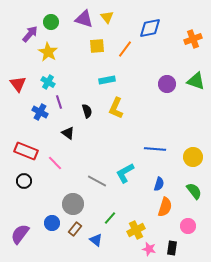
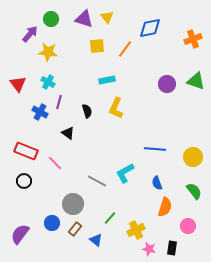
green circle: moved 3 px up
yellow star: rotated 24 degrees counterclockwise
purple line: rotated 32 degrees clockwise
blue semicircle: moved 2 px left, 1 px up; rotated 144 degrees clockwise
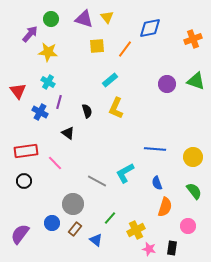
cyan rectangle: moved 3 px right; rotated 28 degrees counterclockwise
red triangle: moved 7 px down
red rectangle: rotated 30 degrees counterclockwise
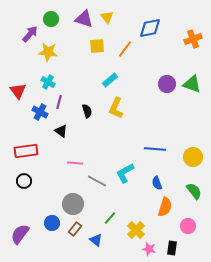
green triangle: moved 4 px left, 3 px down
black triangle: moved 7 px left, 2 px up
pink line: moved 20 px right; rotated 42 degrees counterclockwise
yellow cross: rotated 18 degrees counterclockwise
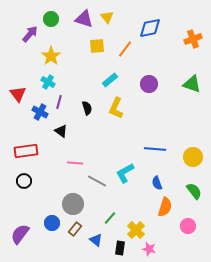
yellow star: moved 3 px right, 4 px down; rotated 30 degrees clockwise
purple circle: moved 18 px left
red triangle: moved 3 px down
black semicircle: moved 3 px up
black rectangle: moved 52 px left
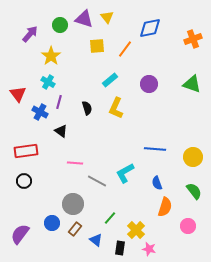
green circle: moved 9 px right, 6 px down
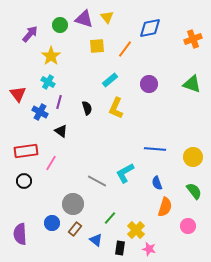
pink line: moved 24 px left; rotated 63 degrees counterclockwise
purple semicircle: rotated 40 degrees counterclockwise
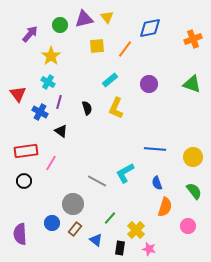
purple triangle: rotated 30 degrees counterclockwise
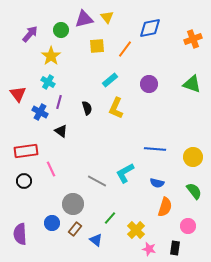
green circle: moved 1 px right, 5 px down
pink line: moved 6 px down; rotated 56 degrees counterclockwise
blue semicircle: rotated 56 degrees counterclockwise
black rectangle: moved 55 px right
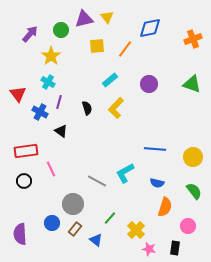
yellow L-shape: rotated 20 degrees clockwise
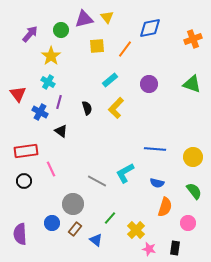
pink circle: moved 3 px up
